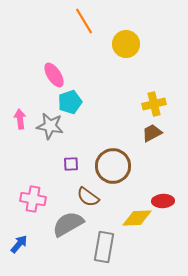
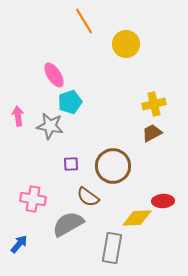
pink arrow: moved 2 px left, 3 px up
gray rectangle: moved 8 px right, 1 px down
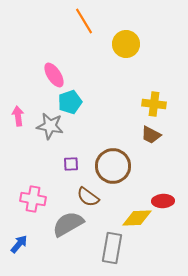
yellow cross: rotated 20 degrees clockwise
brown trapezoid: moved 1 px left, 2 px down; rotated 125 degrees counterclockwise
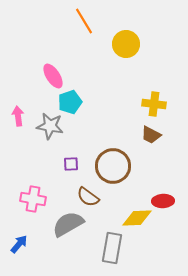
pink ellipse: moved 1 px left, 1 px down
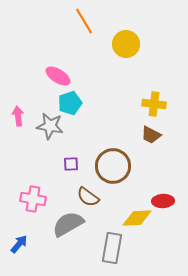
pink ellipse: moved 5 px right; rotated 25 degrees counterclockwise
cyan pentagon: moved 1 px down
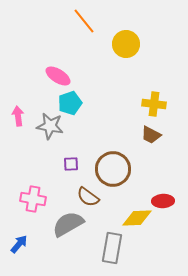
orange line: rotated 8 degrees counterclockwise
brown circle: moved 3 px down
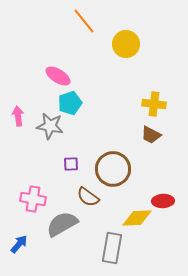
gray semicircle: moved 6 px left
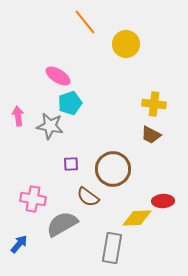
orange line: moved 1 px right, 1 px down
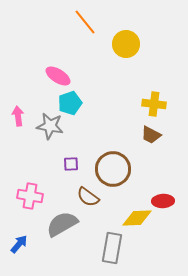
pink cross: moved 3 px left, 3 px up
